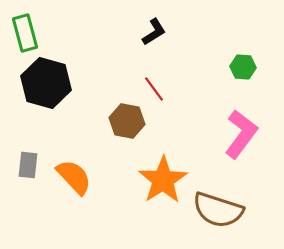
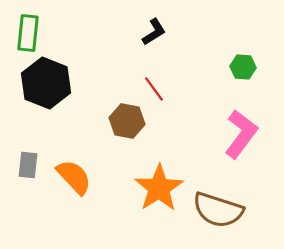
green rectangle: moved 3 px right; rotated 21 degrees clockwise
black hexagon: rotated 6 degrees clockwise
orange star: moved 4 px left, 8 px down
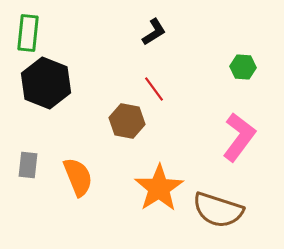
pink L-shape: moved 2 px left, 3 px down
orange semicircle: moved 4 px right; rotated 21 degrees clockwise
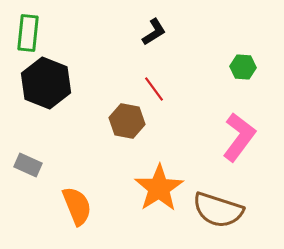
gray rectangle: rotated 72 degrees counterclockwise
orange semicircle: moved 1 px left, 29 px down
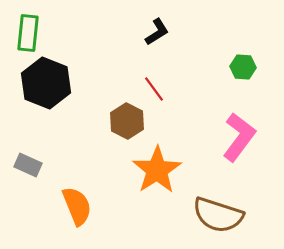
black L-shape: moved 3 px right
brown hexagon: rotated 16 degrees clockwise
orange star: moved 2 px left, 18 px up
brown semicircle: moved 5 px down
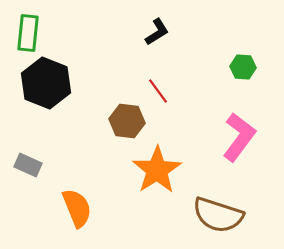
red line: moved 4 px right, 2 px down
brown hexagon: rotated 20 degrees counterclockwise
orange semicircle: moved 2 px down
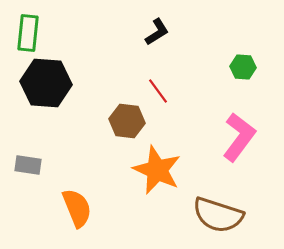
black hexagon: rotated 18 degrees counterclockwise
gray rectangle: rotated 16 degrees counterclockwise
orange star: rotated 15 degrees counterclockwise
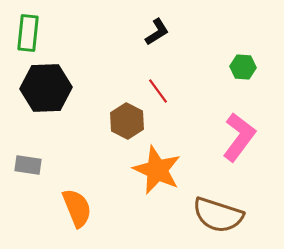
black hexagon: moved 5 px down; rotated 6 degrees counterclockwise
brown hexagon: rotated 20 degrees clockwise
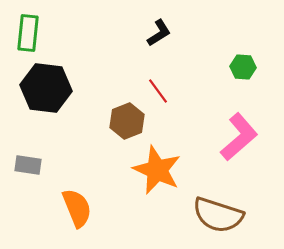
black L-shape: moved 2 px right, 1 px down
black hexagon: rotated 9 degrees clockwise
brown hexagon: rotated 12 degrees clockwise
pink L-shape: rotated 12 degrees clockwise
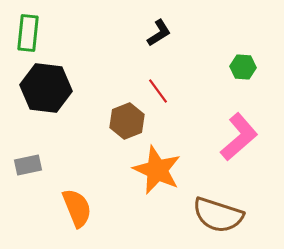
gray rectangle: rotated 20 degrees counterclockwise
